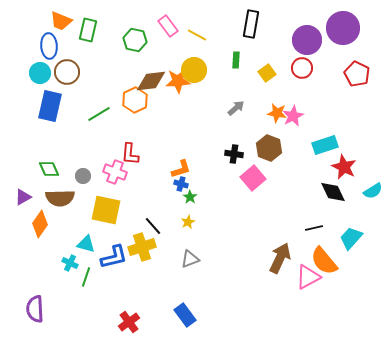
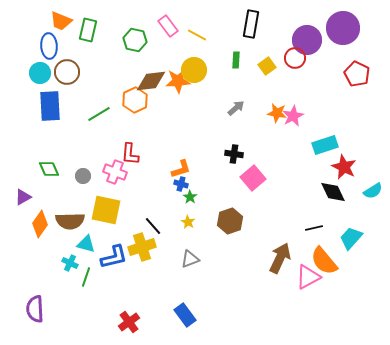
red circle at (302, 68): moved 7 px left, 10 px up
yellow square at (267, 73): moved 7 px up
blue rectangle at (50, 106): rotated 16 degrees counterclockwise
brown hexagon at (269, 148): moved 39 px left, 73 px down; rotated 20 degrees clockwise
brown semicircle at (60, 198): moved 10 px right, 23 px down
yellow star at (188, 222): rotated 16 degrees counterclockwise
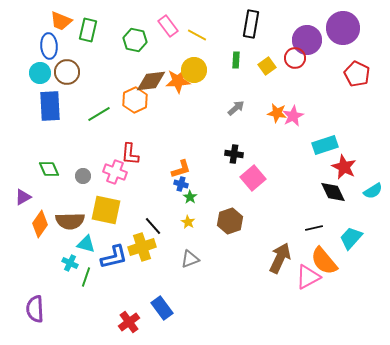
blue rectangle at (185, 315): moved 23 px left, 7 px up
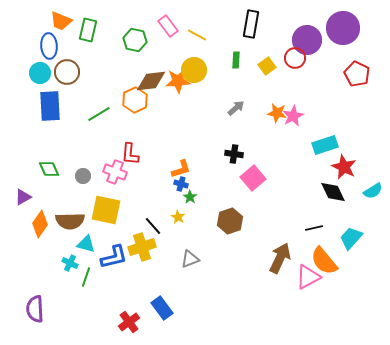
yellow star at (188, 222): moved 10 px left, 5 px up
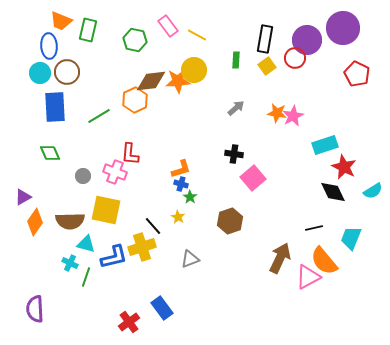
black rectangle at (251, 24): moved 14 px right, 15 px down
blue rectangle at (50, 106): moved 5 px right, 1 px down
green line at (99, 114): moved 2 px down
green diamond at (49, 169): moved 1 px right, 16 px up
orange diamond at (40, 224): moved 5 px left, 2 px up
cyan trapezoid at (351, 238): rotated 20 degrees counterclockwise
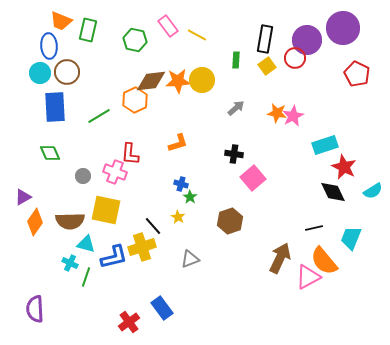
yellow circle at (194, 70): moved 8 px right, 10 px down
orange L-shape at (181, 169): moved 3 px left, 26 px up
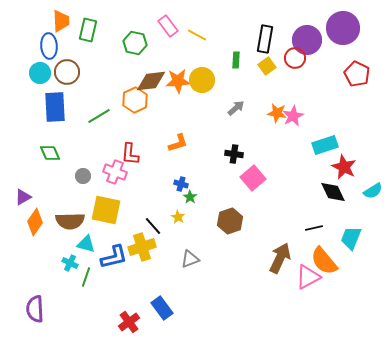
orange trapezoid at (61, 21): rotated 115 degrees counterclockwise
green hexagon at (135, 40): moved 3 px down
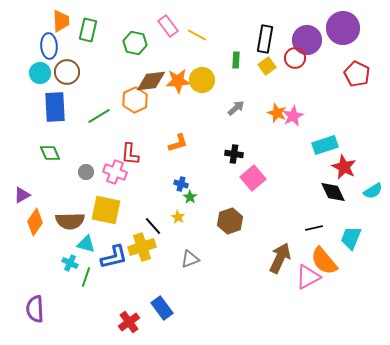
orange star at (277, 113): rotated 12 degrees clockwise
gray circle at (83, 176): moved 3 px right, 4 px up
purple triangle at (23, 197): moved 1 px left, 2 px up
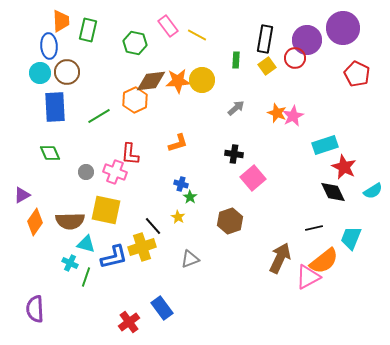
orange semicircle at (324, 261): rotated 88 degrees counterclockwise
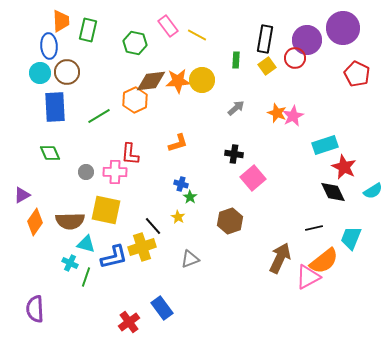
pink cross at (115, 172): rotated 20 degrees counterclockwise
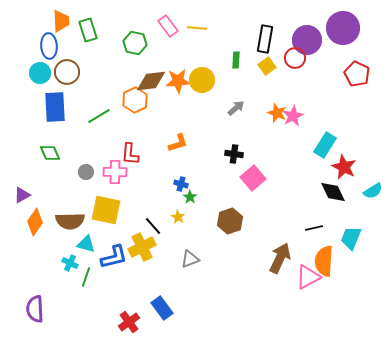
green rectangle at (88, 30): rotated 30 degrees counterclockwise
yellow line at (197, 35): moved 7 px up; rotated 24 degrees counterclockwise
cyan rectangle at (325, 145): rotated 40 degrees counterclockwise
yellow cross at (142, 247): rotated 8 degrees counterclockwise
orange semicircle at (324, 261): rotated 132 degrees clockwise
